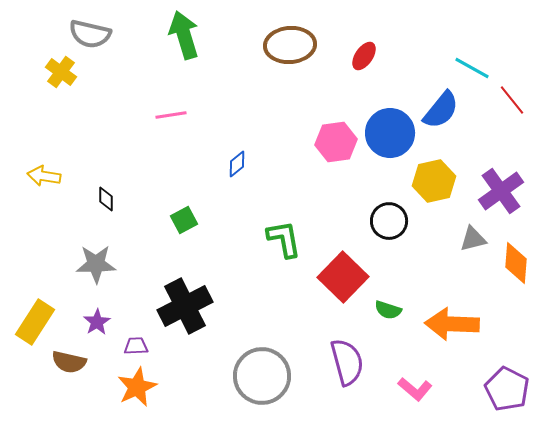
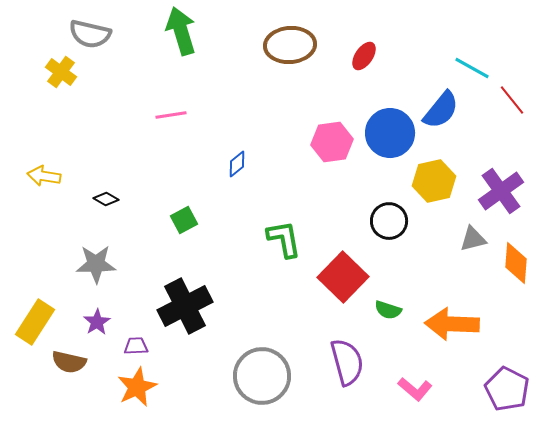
green arrow: moved 3 px left, 4 px up
pink hexagon: moved 4 px left
black diamond: rotated 60 degrees counterclockwise
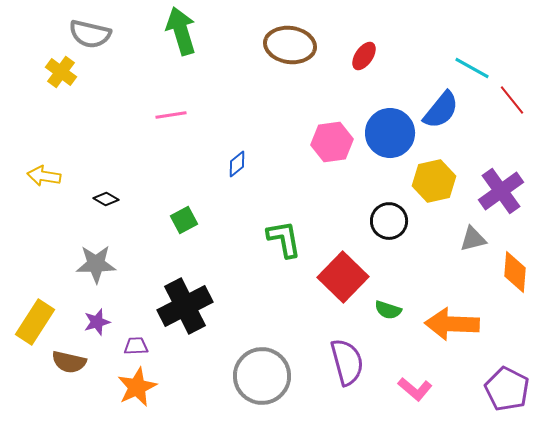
brown ellipse: rotated 12 degrees clockwise
orange diamond: moved 1 px left, 9 px down
purple star: rotated 16 degrees clockwise
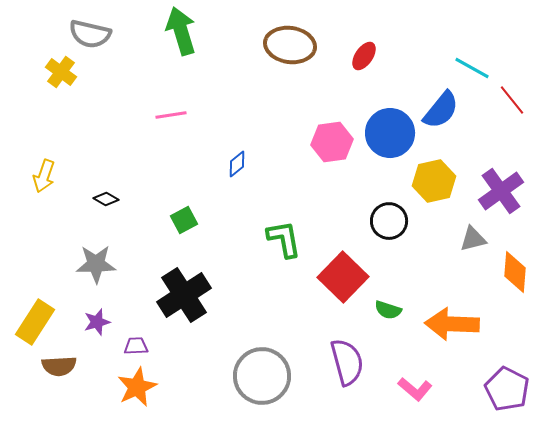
yellow arrow: rotated 80 degrees counterclockwise
black cross: moved 1 px left, 11 px up; rotated 6 degrees counterclockwise
brown semicircle: moved 10 px left, 4 px down; rotated 16 degrees counterclockwise
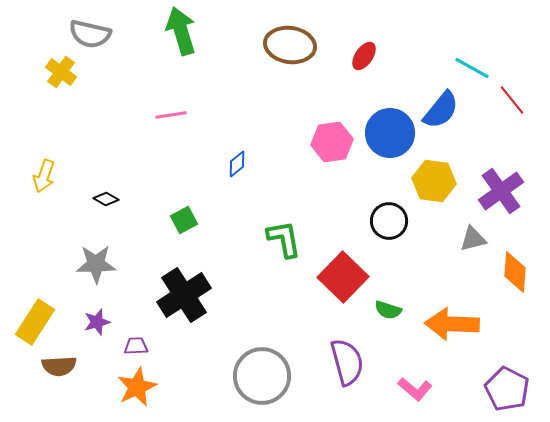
yellow hexagon: rotated 21 degrees clockwise
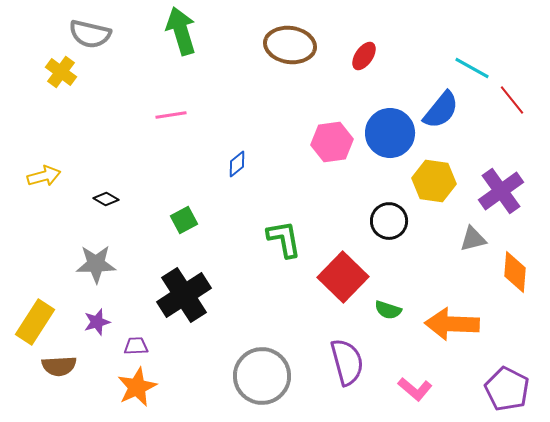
yellow arrow: rotated 124 degrees counterclockwise
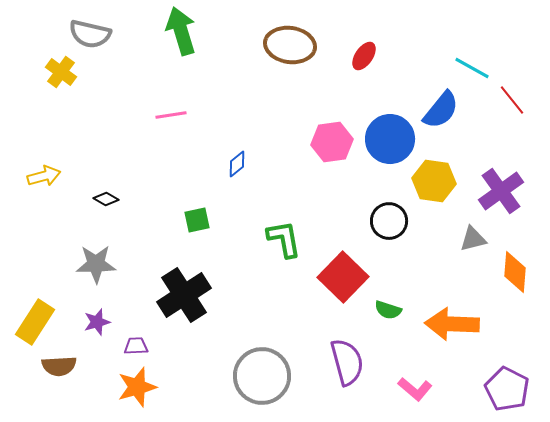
blue circle: moved 6 px down
green square: moved 13 px right; rotated 16 degrees clockwise
orange star: rotated 9 degrees clockwise
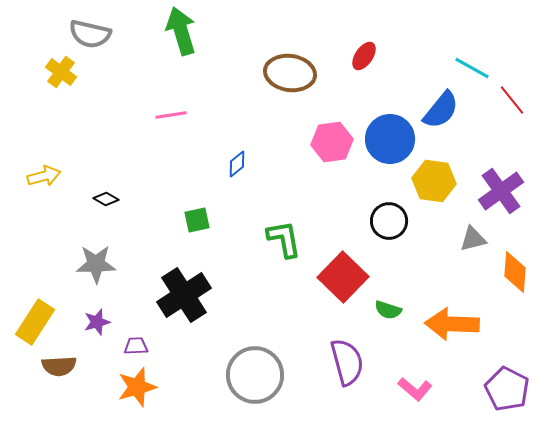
brown ellipse: moved 28 px down
gray circle: moved 7 px left, 1 px up
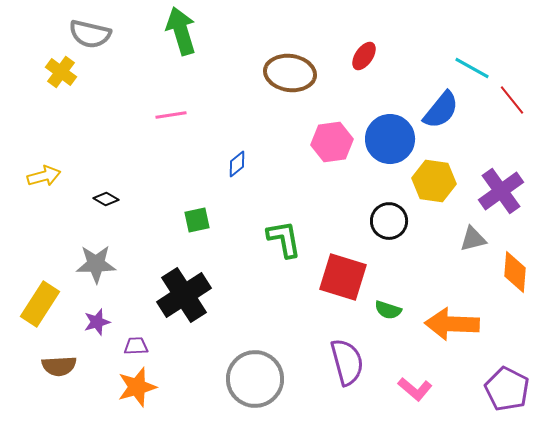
red square: rotated 27 degrees counterclockwise
yellow rectangle: moved 5 px right, 18 px up
gray circle: moved 4 px down
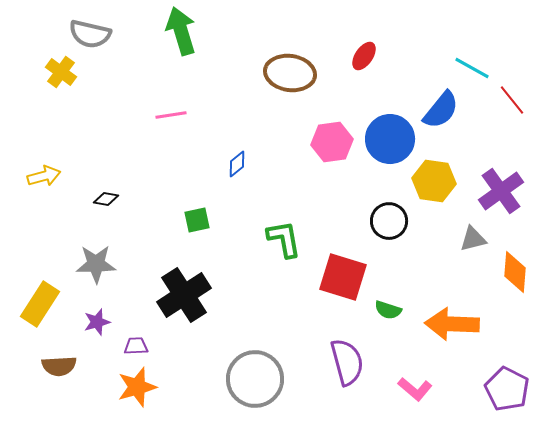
black diamond: rotated 20 degrees counterclockwise
